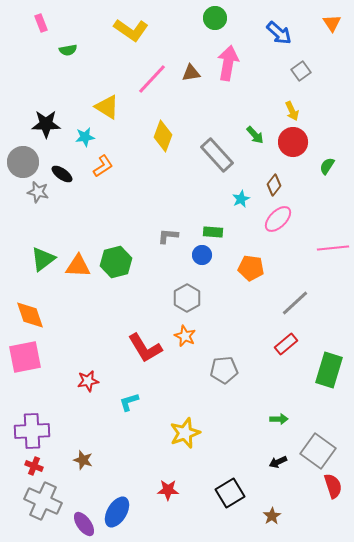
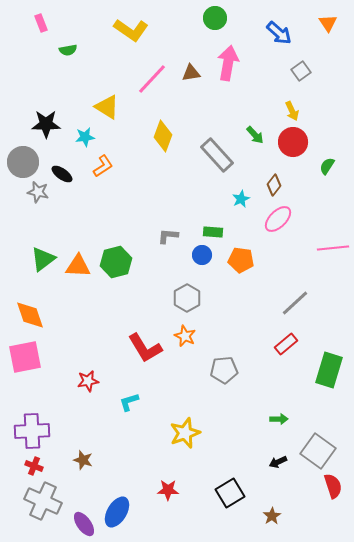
orange triangle at (332, 23): moved 4 px left
orange pentagon at (251, 268): moved 10 px left, 8 px up
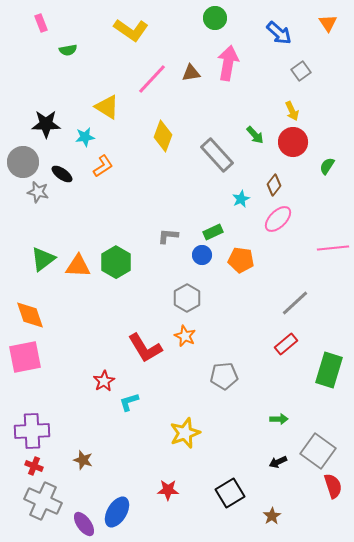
green rectangle at (213, 232): rotated 30 degrees counterclockwise
green hexagon at (116, 262): rotated 16 degrees counterclockwise
gray pentagon at (224, 370): moved 6 px down
red star at (88, 381): moved 16 px right; rotated 20 degrees counterclockwise
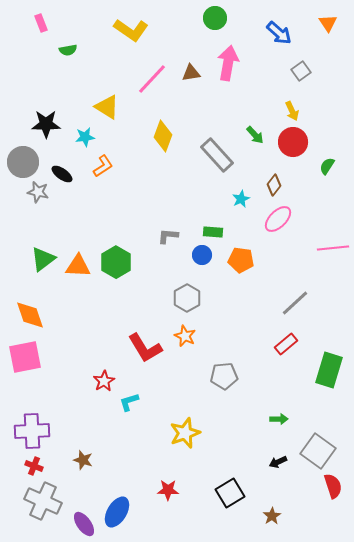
green rectangle at (213, 232): rotated 30 degrees clockwise
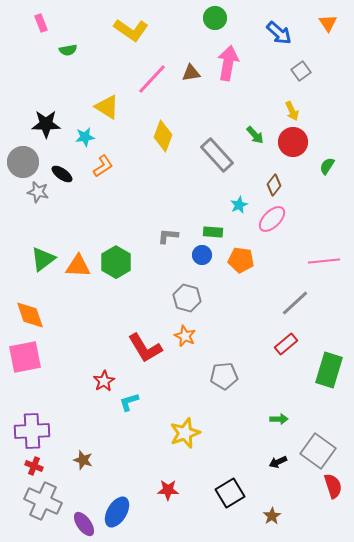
cyan star at (241, 199): moved 2 px left, 6 px down
pink ellipse at (278, 219): moved 6 px left
pink line at (333, 248): moved 9 px left, 13 px down
gray hexagon at (187, 298): rotated 16 degrees counterclockwise
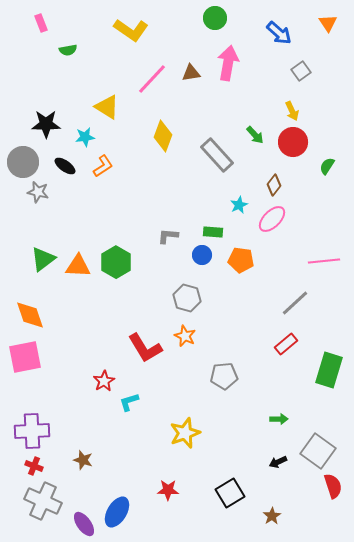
black ellipse at (62, 174): moved 3 px right, 8 px up
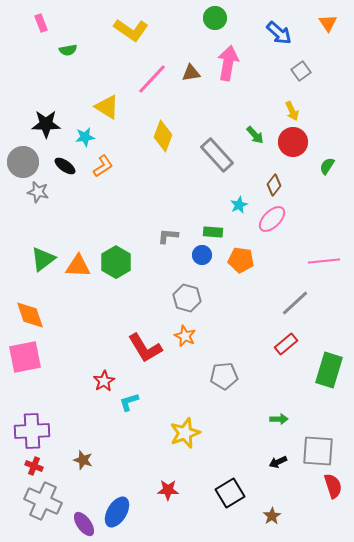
gray square at (318, 451): rotated 32 degrees counterclockwise
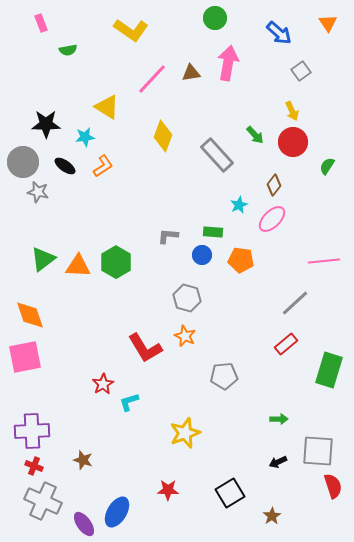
red star at (104, 381): moved 1 px left, 3 px down
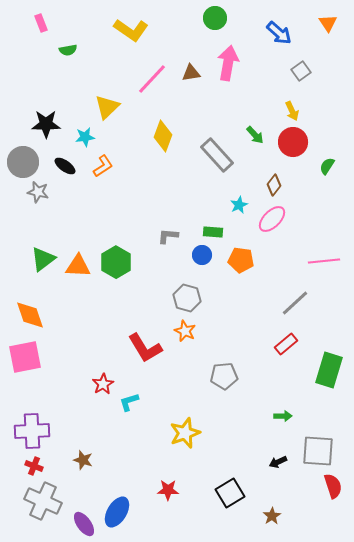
yellow triangle at (107, 107): rotated 44 degrees clockwise
orange star at (185, 336): moved 5 px up
green arrow at (279, 419): moved 4 px right, 3 px up
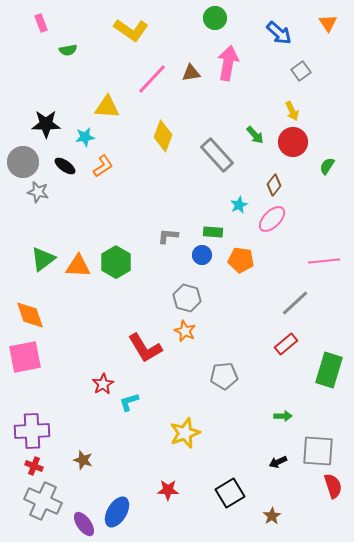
yellow triangle at (107, 107): rotated 48 degrees clockwise
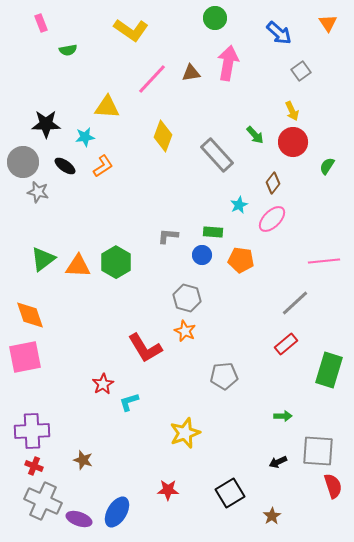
brown diamond at (274, 185): moved 1 px left, 2 px up
purple ellipse at (84, 524): moved 5 px left, 5 px up; rotated 35 degrees counterclockwise
